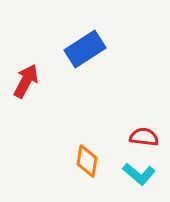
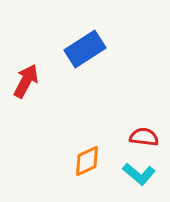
orange diamond: rotated 56 degrees clockwise
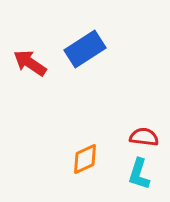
red arrow: moved 4 px right, 18 px up; rotated 84 degrees counterclockwise
orange diamond: moved 2 px left, 2 px up
cyan L-shape: rotated 68 degrees clockwise
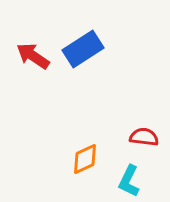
blue rectangle: moved 2 px left
red arrow: moved 3 px right, 7 px up
cyan L-shape: moved 10 px left, 7 px down; rotated 8 degrees clockwise
